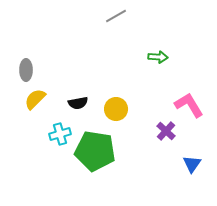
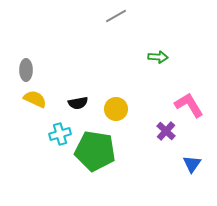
yellow semicircle: rotated 70 degrees clockwise
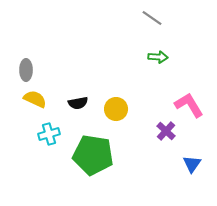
gray line: moved 36 px right, 2 px down; rotated 65 degrees clockwise
cyan cross: moved 11 px left
green pentagon: moved 2 px left, 4 px down
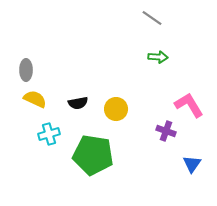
purple cross: rotated 24 degrees counterclockwise
